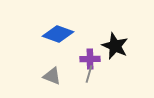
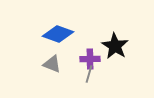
black star: rotated 8 degrees clockwise
gray triangle: moved 12 px up
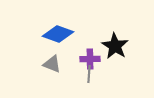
gray line: rotated 12 degrees counterclockwise
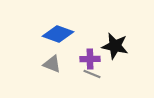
black star: rotated 20 degrees counterclockwise
gray line: moved 3 px right; rotated 72 degrees counterclockwise
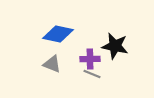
blue diamond: rotated 8 degrees counterclockwise
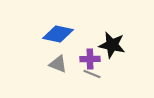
black star: moved 3 px left, 1 px up
gray triangle: moved 6 px right
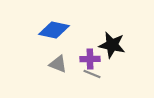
blue diamond: moved 4 px left, 4 px up
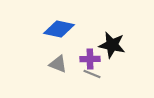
blue diamond: moved 5 px right, 1 px up
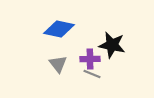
gray triangle: rotated 30 degrees clockwise
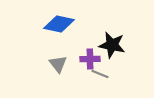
blue diamond: moved 5 px up
gray line: moved 8 px right
